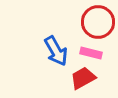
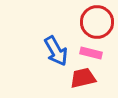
red circle: moved 1 px left
red trapezoid: rotated 16 degrees clockwise
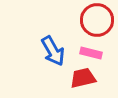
red circle: moved 2 px up
blue arrow: moved 3 px left
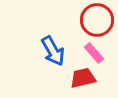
pink rectangle: moved 3 px right; rotated 35 degrees clockwise
